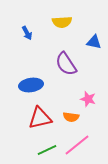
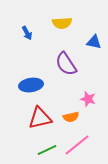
yellow semicircle: moved 1 px down
orange semicircle: rotated 21 degrees counterclockwise
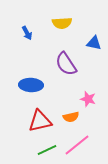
blue triangle: moved 1 px down
blue ellipse: rotated 10 degrees clockwise
red triangle: moved 3 px down
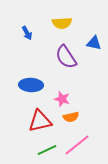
purple semicircle: moved 7 px up
pink star: moved 26 px left
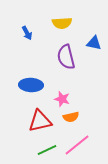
purple semicircle: rotated 20 degrees clockwise
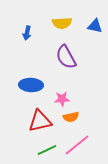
blue arrow: rotated 40 degrees clockwise
blue triangle: moved 1 px right, 17 px up
purple semicircle: rotated 15 degrees counterclockwise
pink star: rotated 21 degrees counterclockwise
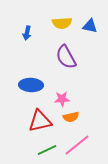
blue triangle: moved 5 px left
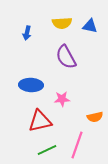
orange semicircle: moved 24 px right
pink line: rotated 32 degrees counterclockwise
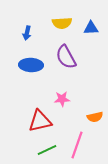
blue triangle: moved 1 px right, 2 px down; rotated 14 degrees counterclockwise
blue ellipse: moved 20 px up
